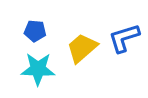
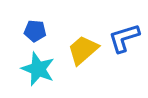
yellow trapezoid: moved 1 px right, 2 px down
cyan star: rotated 20 degrees clockwise
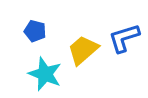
blue pentagon: rotated 10 degrees clockwise
cyan star: moved 7 px right, 5 px down
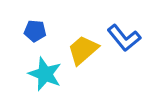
blue pentagon: rotated 10 degrees counterclockwise
blue L-shape: rotated 112 degrees counterclockwise
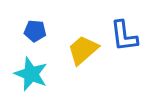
blue L-shape: moved 2 px up; rotated 32 degrees clockwise
cyan star: moved 14 px left
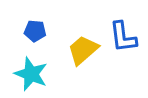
blue L-shape: moved 1 px left, 1 px down
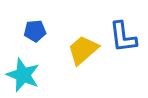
blue pentagon: rotated 10 degrees counterclockwise
cyan star: moved 8 px left, 1 px down
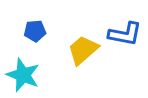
blue L-shape: moved 2 px right, 3 px up; rotated 72 degrees counterclockwise
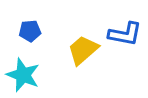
blue pentagon: moved 5 px left
